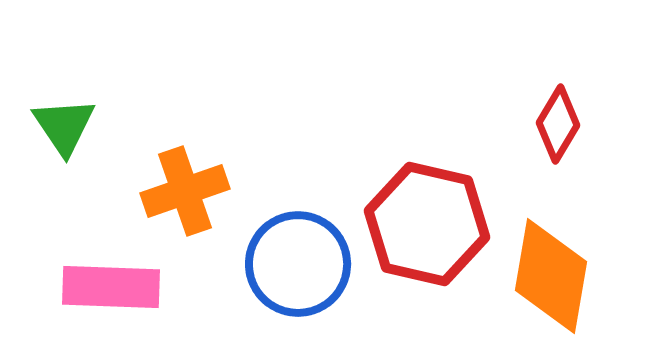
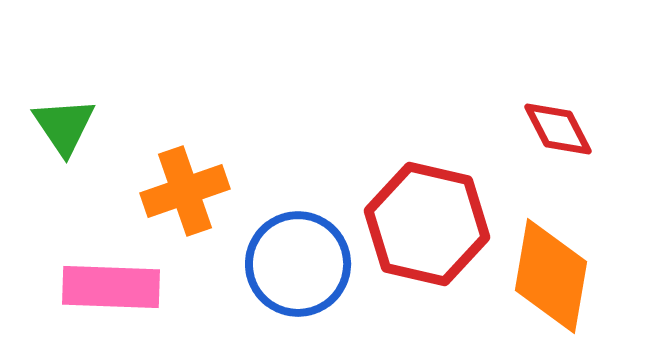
red diamond: moved 5 px down; rotated 58 degrees counterclockwise
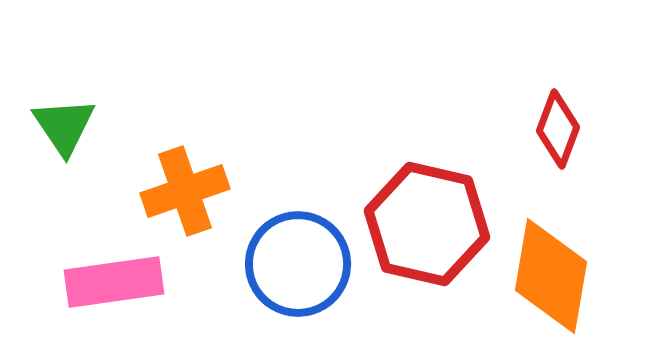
red diamond: rotated 48 degrees clockwise
pink rectangle: moved 3 px right, 5 px up; rotated 10 degrees counterclockwise
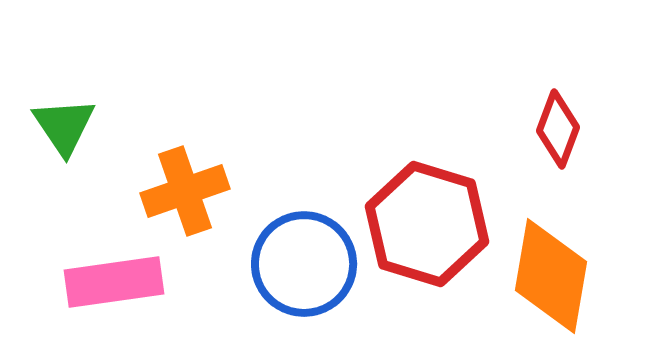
red hexagon: rotated 4 degrees clockwise
blue circle: moved 6 px right
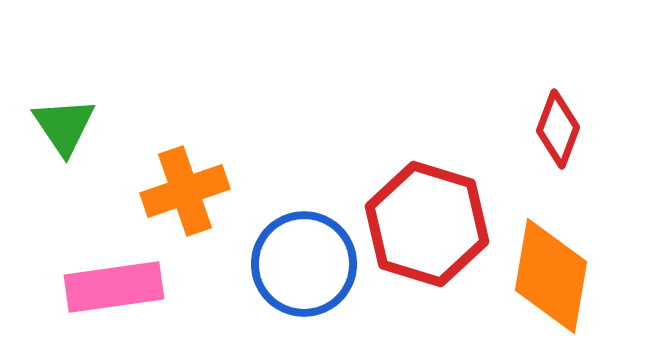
pink rectangle: moved 5 px down
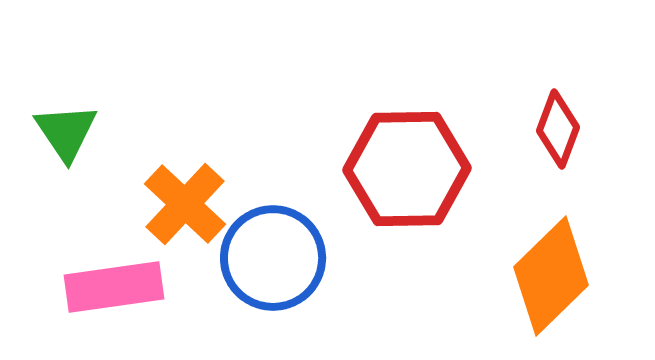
green triangle: moved 2 px right, 6 px down
orange cross: moved 13 px down; rotated 28 degrees counterclockwise
red hexagon: moved 20 px left, 55 px up; rotated 18 degrees counterclockwise
blue circle: moved 31 px left, 6 px up
orange diamond: rotated 36 degrees clockwise
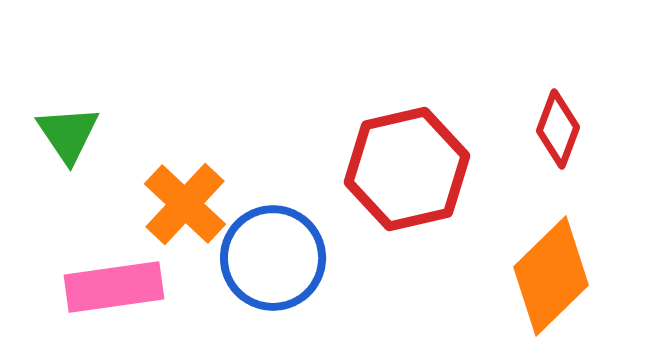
green triangle: moved 2 px right, 2 px down
red hexagon: rotated 12 degrees counterclockwise
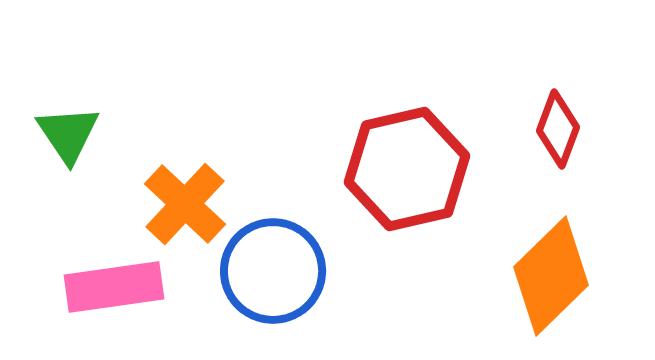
blue circle: moved 13 px down
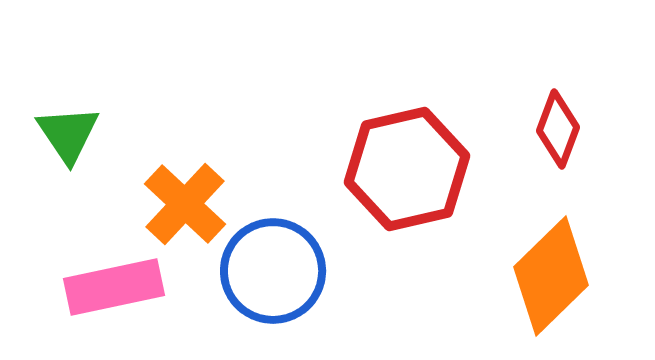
pink rectangle: rotated 4 degrees counterclockwise
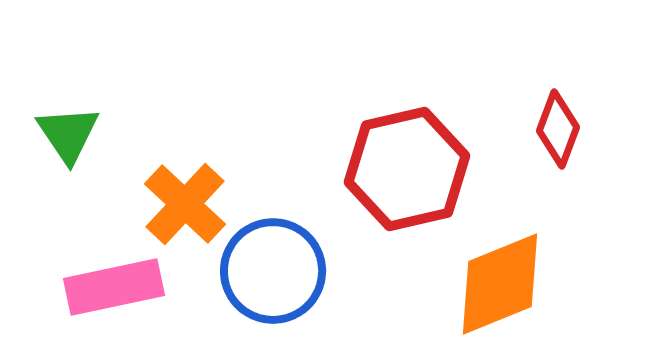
orange diamond: moved 51 px left, 8 px down; rotated 22 degrees clockwise
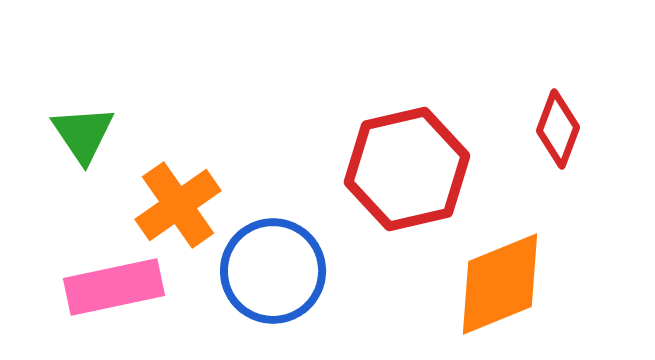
green triangle: moved 15 px right
orange cross: moved 7 px left, 1 px down; rotated 12 degrees clockwise
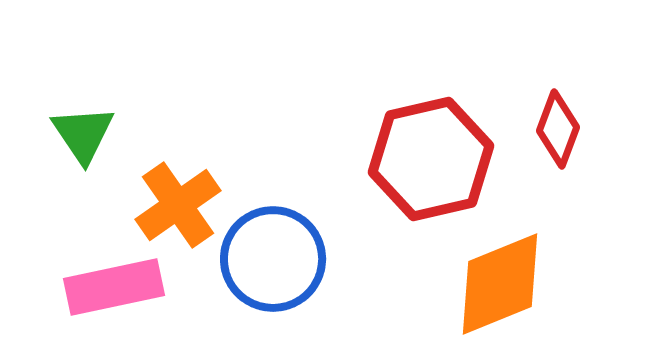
red hexagon: moved 24 px right, 10 px up
blue circle: moved 12 px up
